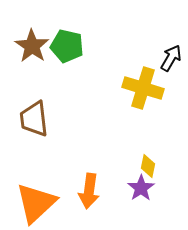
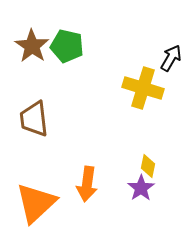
orange arrow: moved 2 px left, 7 px up
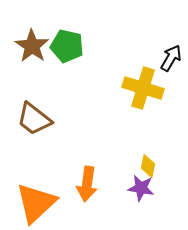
brown trapezoid: rotated 45 degrees counterclockwise
purple star: rotated 28 degrees counterclockwise
